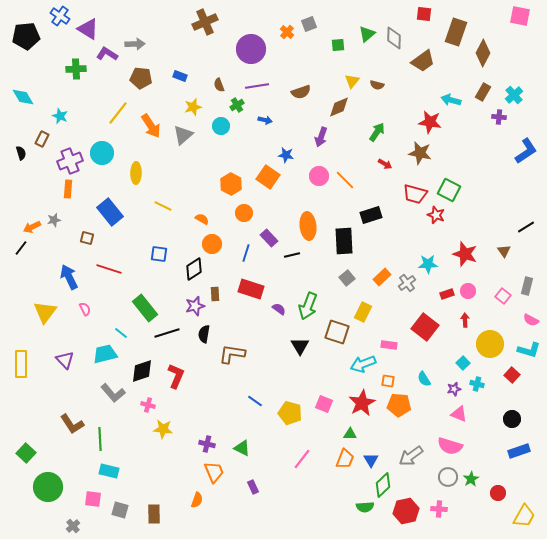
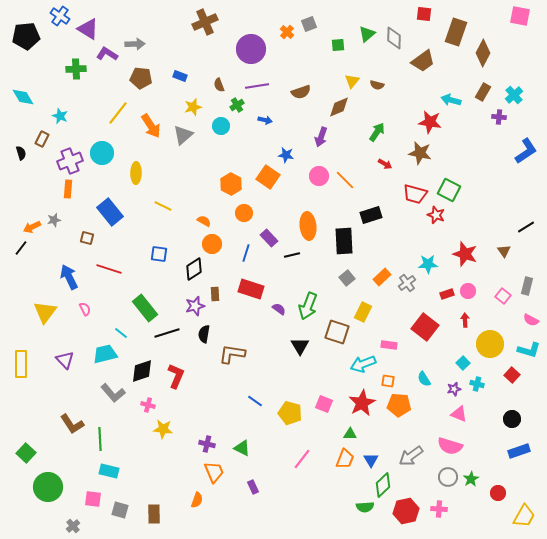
orange semicircle at (202, 219): moved 2 px right, 2 px down
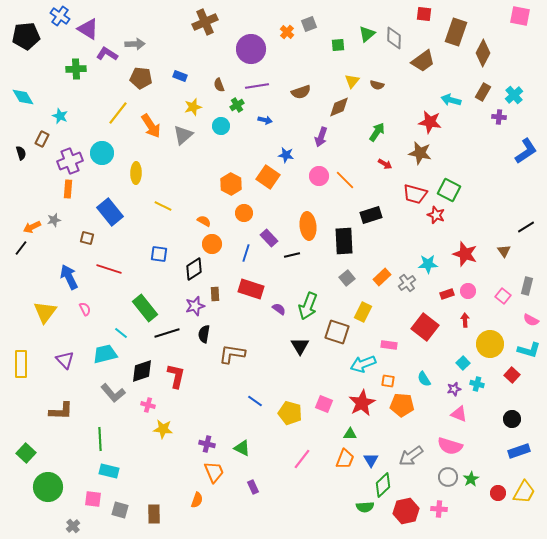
red L-shape at (176, 376): rotated 10 degrees counterclockwise
orange pentagon at (399, 405): moved 3 px right
brown L-shape at (72, 424): moved 11 px left, 13 px up; rotated 55 degrees counterclockwise
yellow trapezoid at (524, 516): moved 24 px up
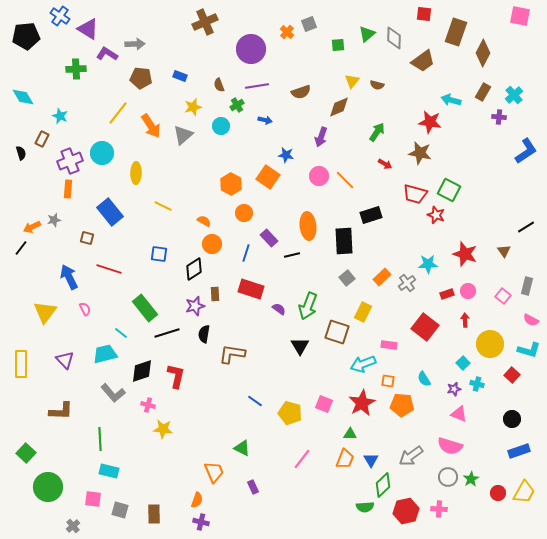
purple cross at (207, 444): moved 6 px left, 78 px down
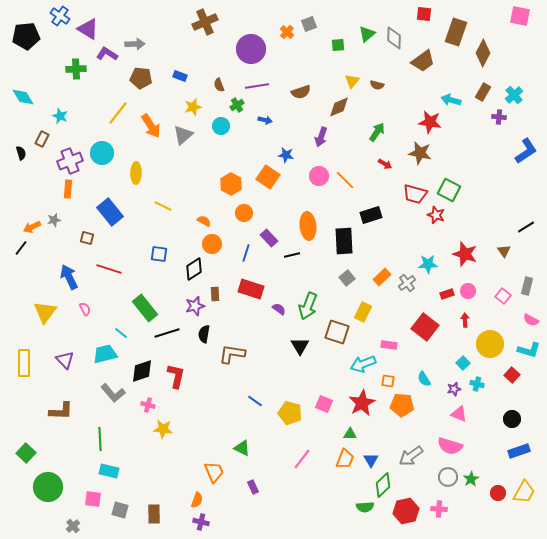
yellow rectangle at (21, 364): moved 3 px right, 1 px up
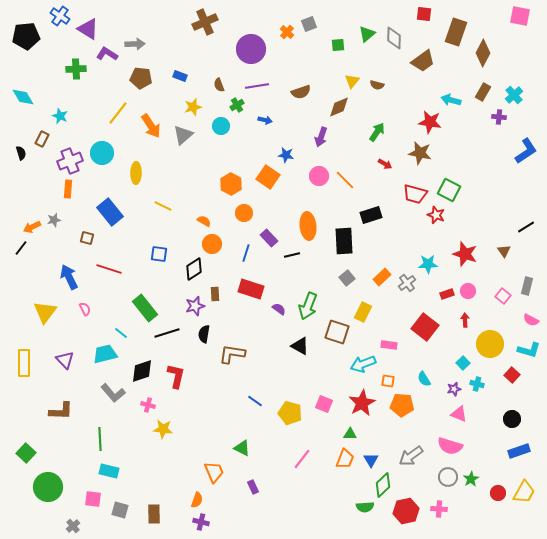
black triangle at (300, 346): rotated 30 degrees counterclockwise
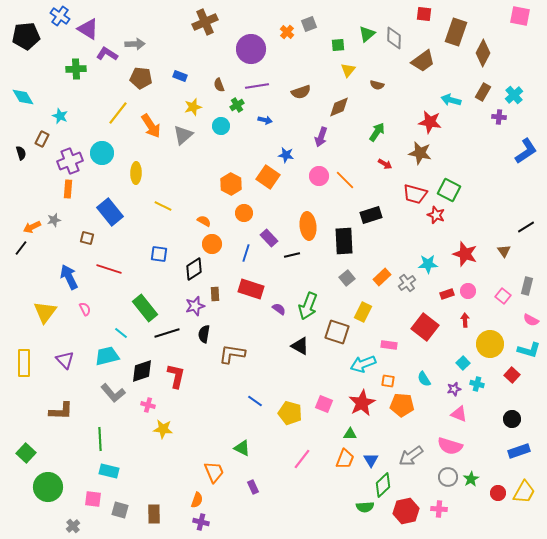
yellow triangle at (352, 81): moved 4 px left, 11 px up
cyan trapezoid at (105, 354): moved 2 px right, 2 px down
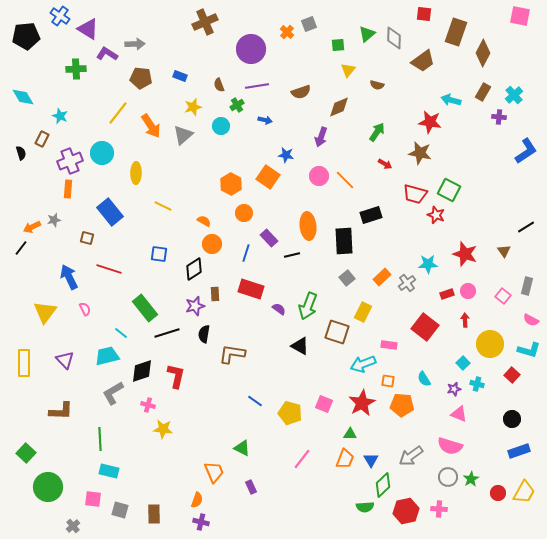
gray L-shape at (113, 393): rotated 100 degrees clockwise
purple rectangle at (253, 487): moved 2 px left
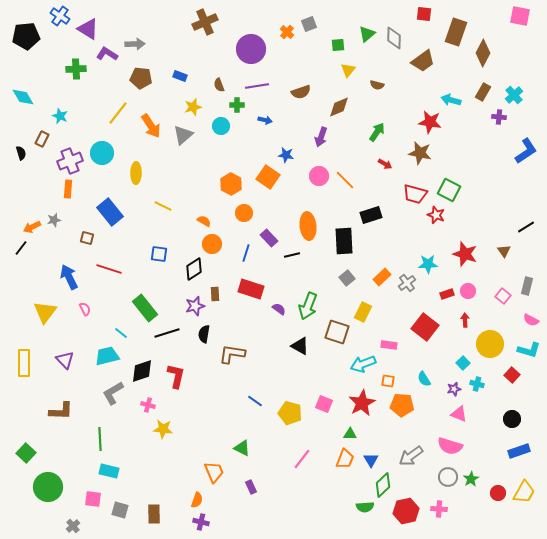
green cross at (237, 105): rotated 32 degrees clockwise
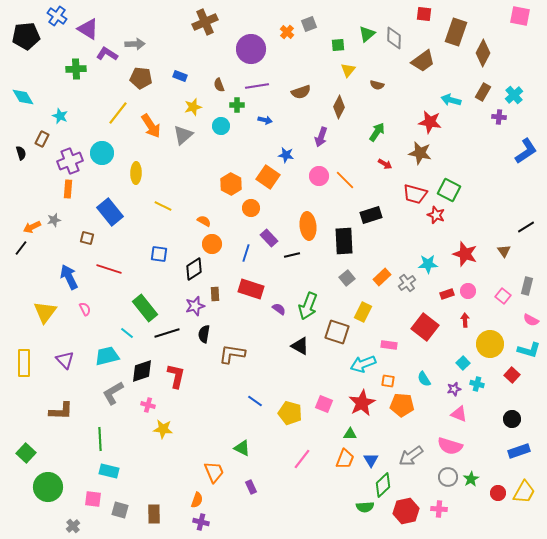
blue cross at (60, 16): moved 3 px left
brown diamond at (339, 107): rotated 40 degrees counterclockwise
orange circle at (244, 213): moved 7 px right, 5 px up
cyan line at (121, 333): moved 6 px right
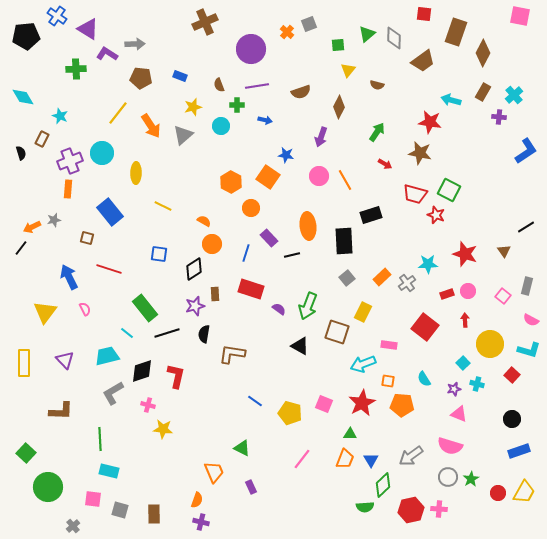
orange line at (345, 180): rotated 15 degrees clockwise
orange hexagon at (231, 184): moved 2 px up
red hexagon at (406, 511): moved 5 px right, 1 px up
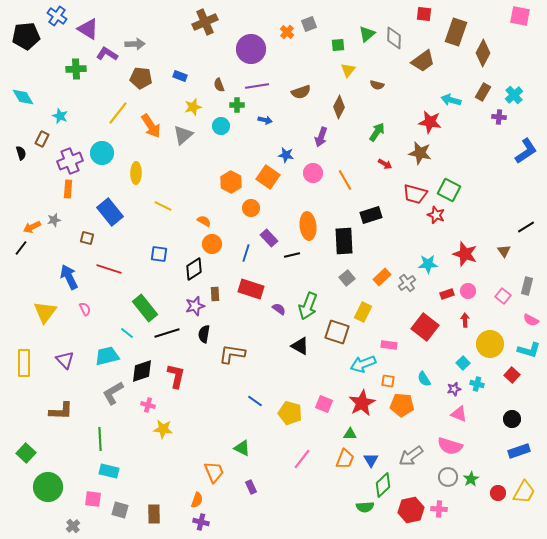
pink circle at (319, 176): moved 6 px left, 3 px up
